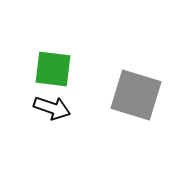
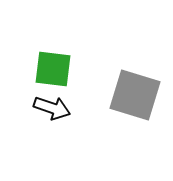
gray square: moved 1 px left
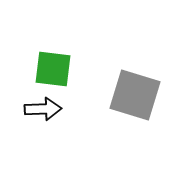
black arrow: moved 9 px left, 1 px down; rotated 21 degrees counterclockwise
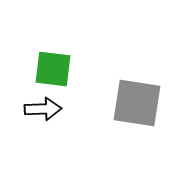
gray square: moved 2 px right, 8 px down; rotated 8 degrees counterclockwise
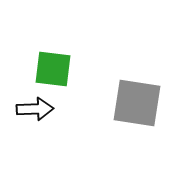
black arrow: moved 8 px left
